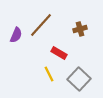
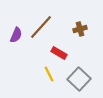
brown line: moved 2 px down
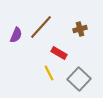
yellow line: moved 1 px up
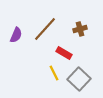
brown line: moved 4 px right, 2 px down
red rectangle: moved 5 px right
yellow line: moved 5 px right
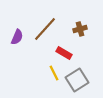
purple semicircle: moved 1 px right, 2 px down
gray square: moved 2 px left, 1 px down; rotated 15 degrees clockwise
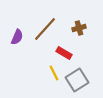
brown cross: moved 1 px left, 1 px up
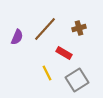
yellow line: moved 7 px left
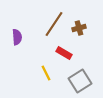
brown line: moved 9 px right, 5 px up; rotated 8 degrees counterclockwise
purple semicircle: rotated 28 degrees counterclockwise
yellow line: moved 1 px left
gray square: moved 3 px right, 1 px down
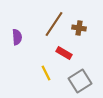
brown cross: rotated 24 degrees clockwise
